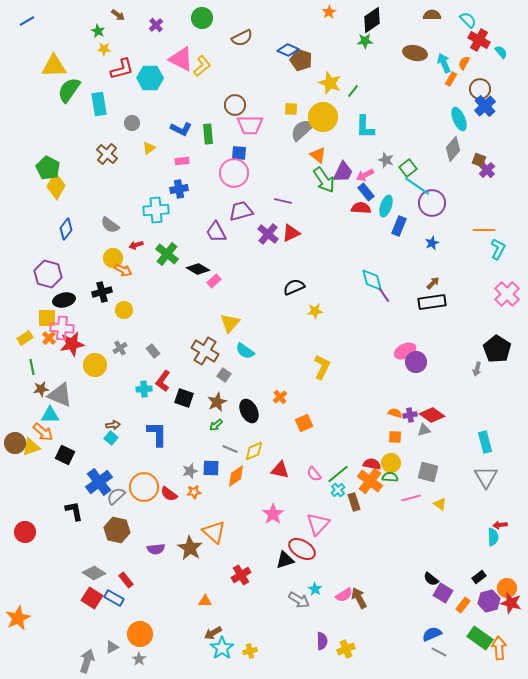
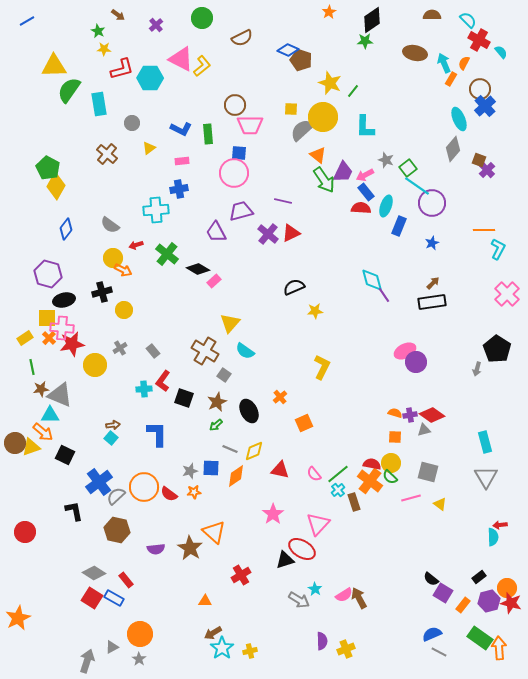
green semicircle at (390, 477): rotated 140 degrees counterclockwise
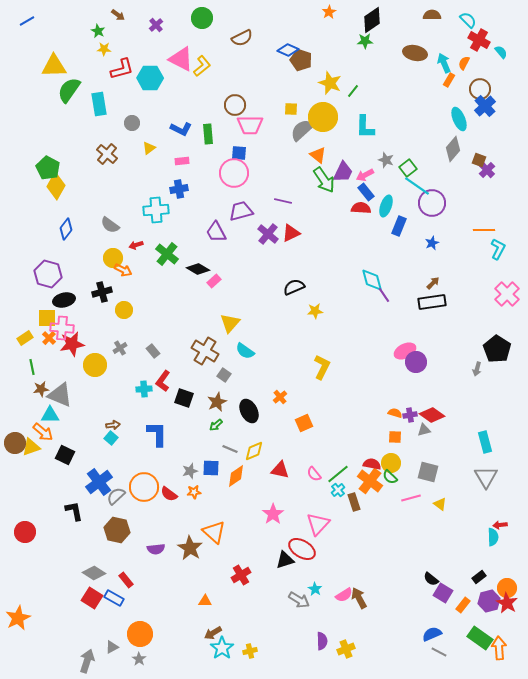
orange rectangle at (451, 79): moved 2 px left, 1 px down
red star at (511, 603): moved 4 px left; rotated 15 degrees clockwise
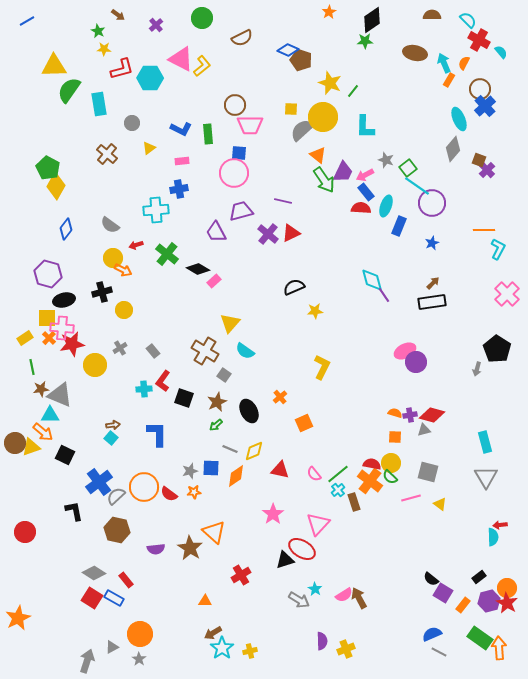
red diamond at (432, 415): rotated 20 degrees counterclockwise
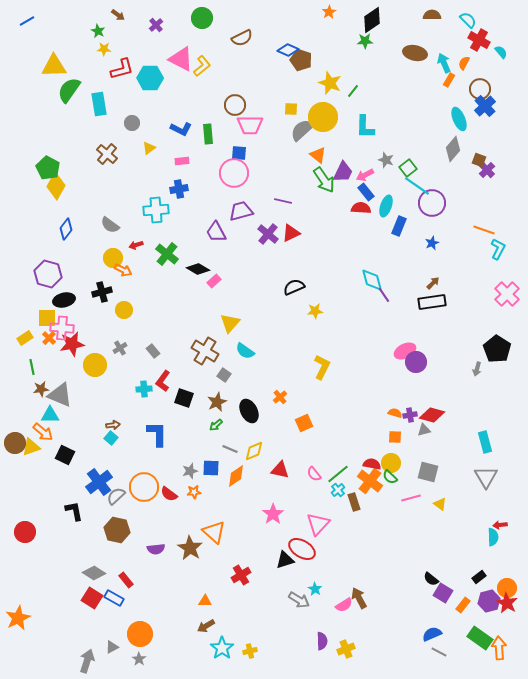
orange line at (484, 230): rotated 20 degrees clockwise
pink semicircle at (344, 595): moved 10 px down
brown arrow at (213, 633): moved 7 px left, 7 px up
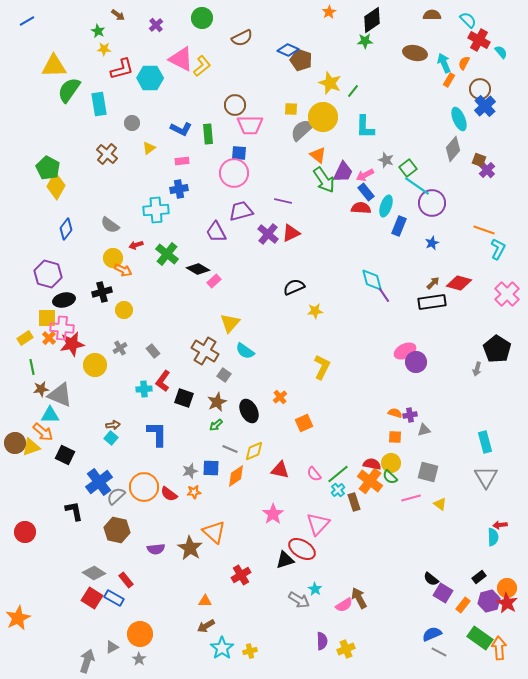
red diamond at (432, 415): moved 27 px right, 132 px up
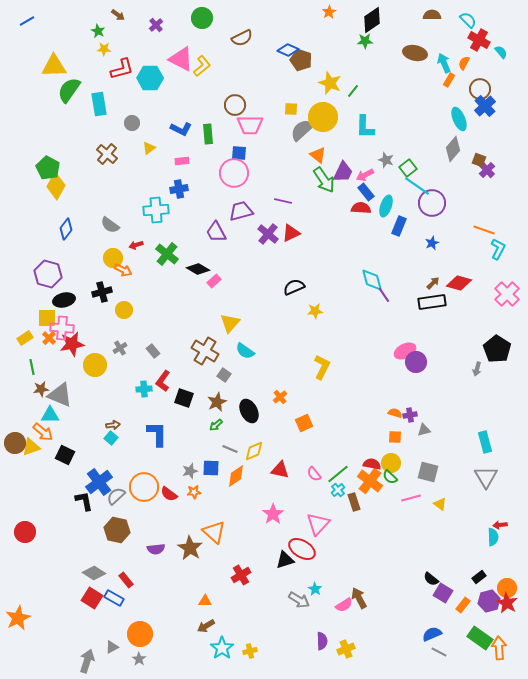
black L-shape at (74, 511): moved 10 px right, 10 px up
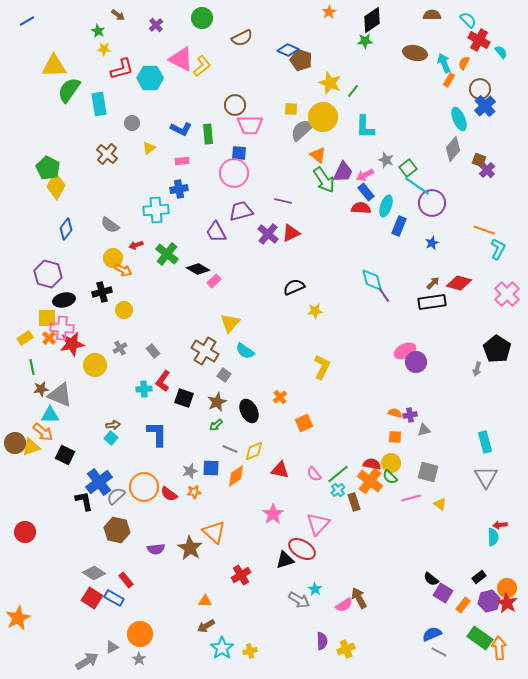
gray arrow at (87, 661): rotated 40 degrees clockwise
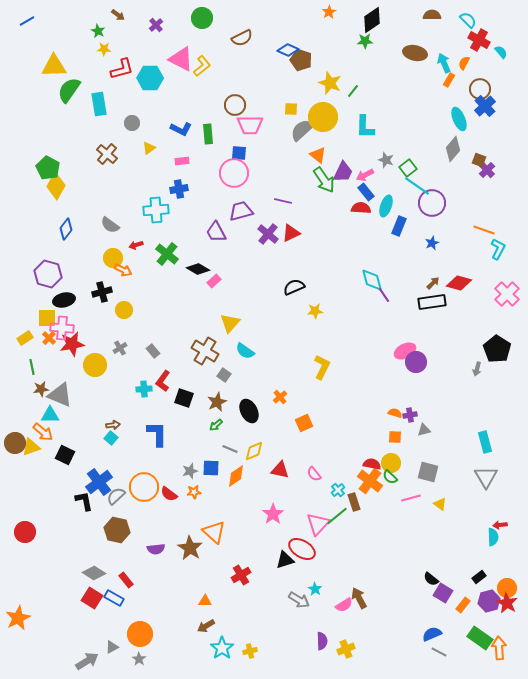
green line at (338, 474): moved 1 px left, 42 px down
